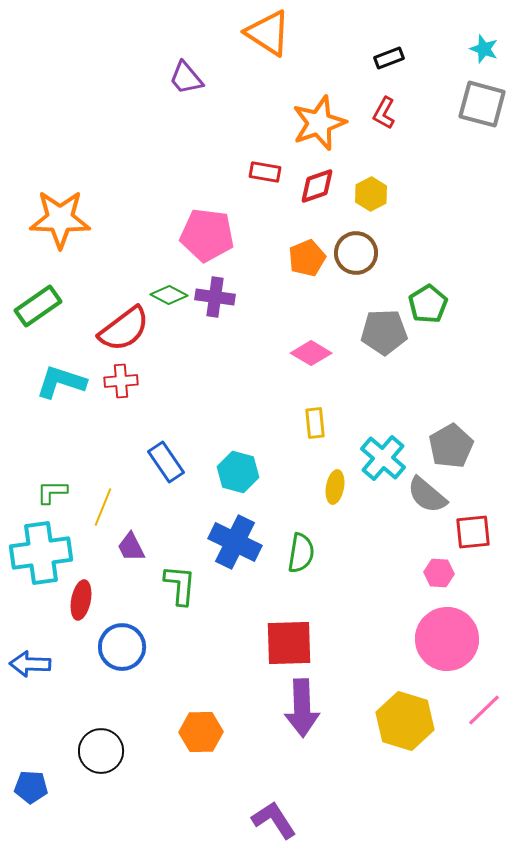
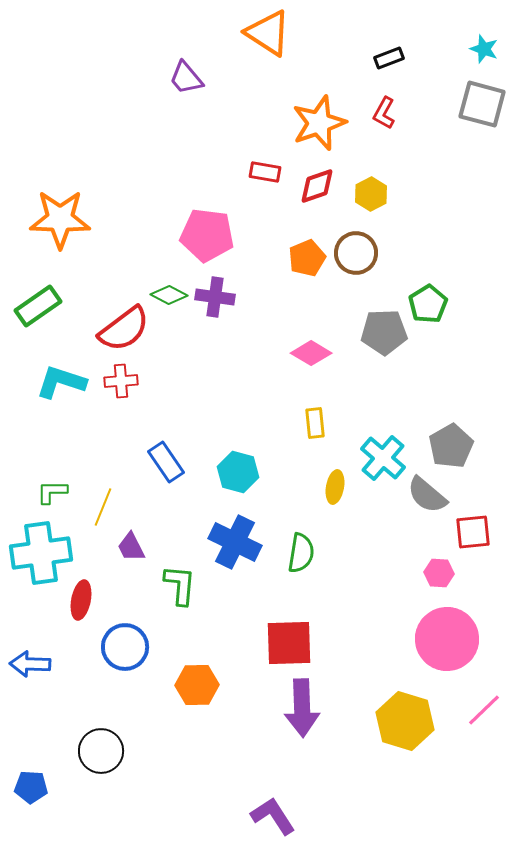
blue circle at (122, 647): moved 3 px right
orange hexagon at (201, 732): moved 4 px left, 47 px up
purple L-shape at (274, 820): moved 1 px left, 4 px up
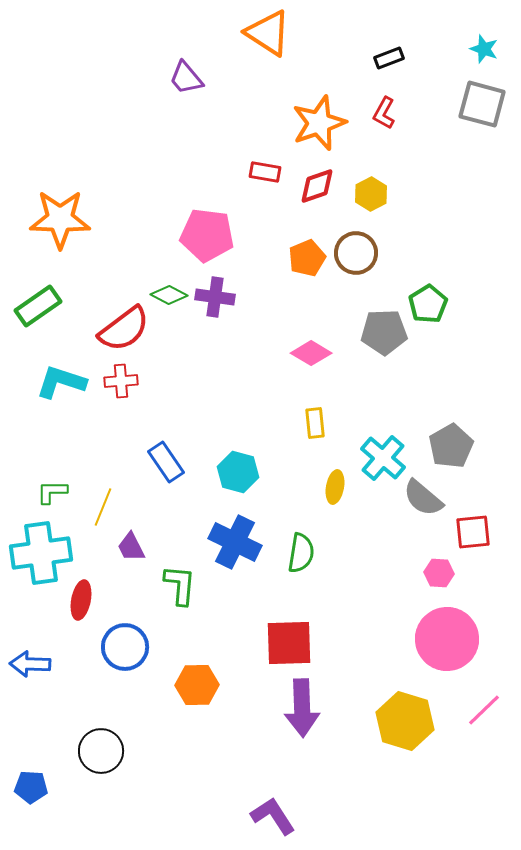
gray semicircle at (427, 495): moved 4 px left, 3 px down
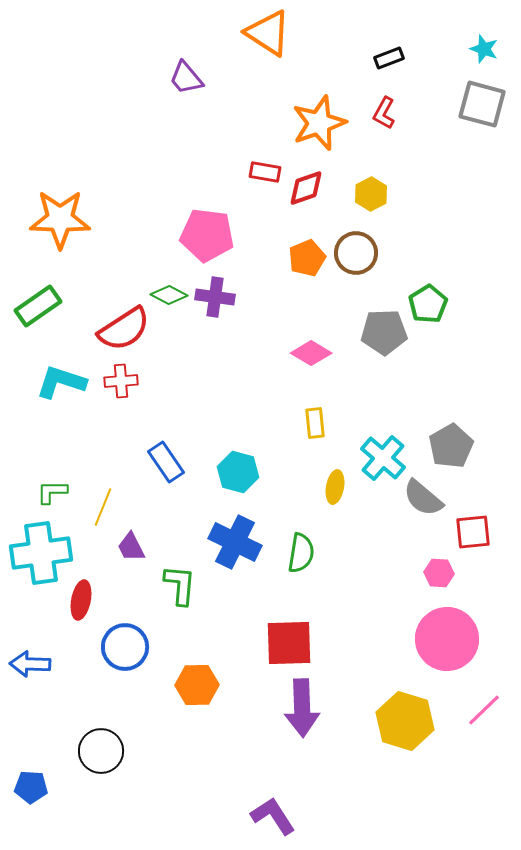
red diamond at (317, 186): moved 11 px left, 2 px down
red semicircle at (124, 329): rotated 4 degrees clockwise
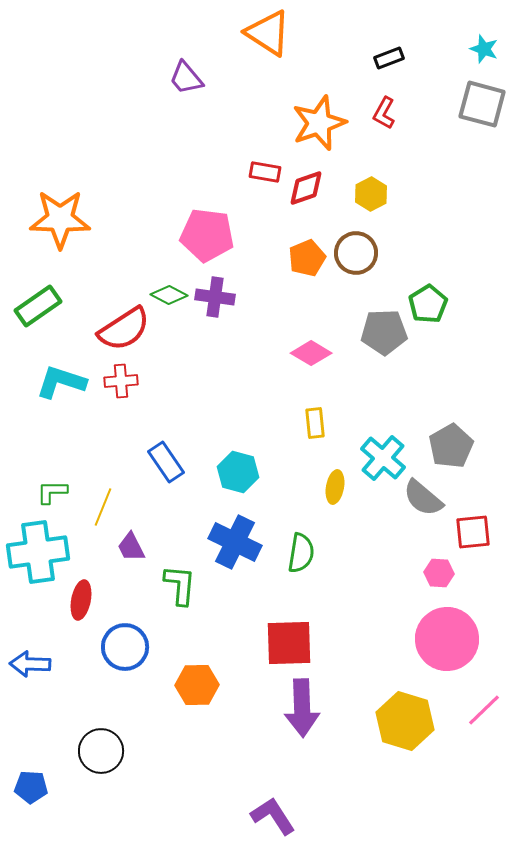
cyan cross at (41, 553): moved 3 px left, 1 px up
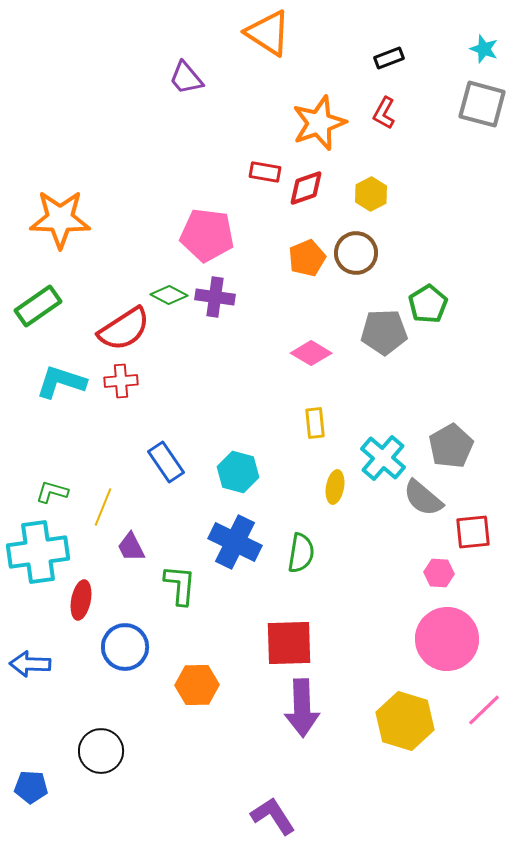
green L-shape at (52, 492): rotated 16 degrees clockwise
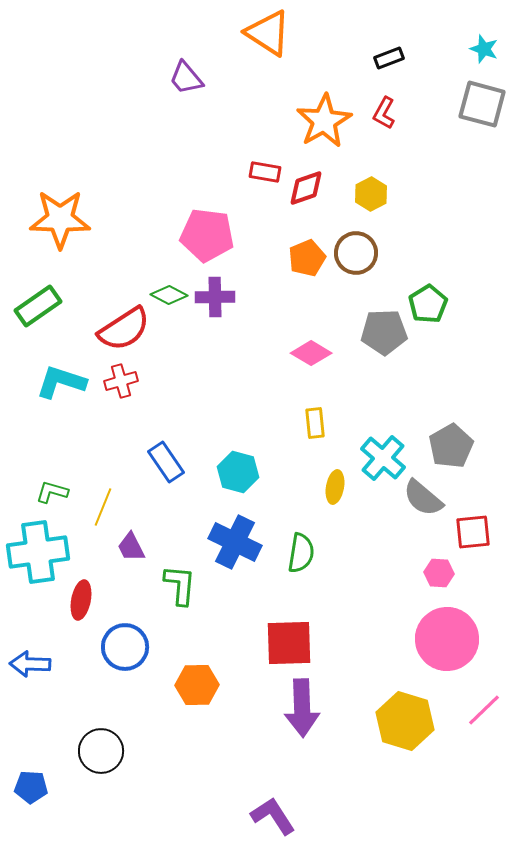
orange star at (319, 123): moved 5 px right, 2 px up; rotated 10 degrees counterclockwise
purple cross at (215, 297): rotated 9 degrees counterclockwise
red cross at (121, 381): rotated 12 degrees counterclockwise
